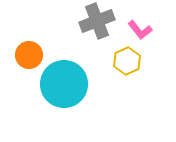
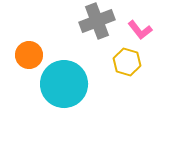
yellow hexagon: moved 1 px down; rotated 20 degrees counterclockwise
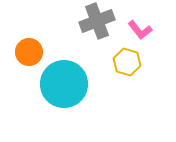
orange circle: moved 3 px up
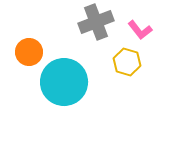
gray cross: moved 1 px left, 1 px down
cyan circle: moved 2 px up
